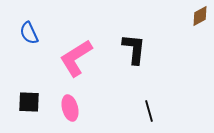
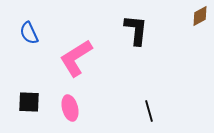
black L-shape: moved 2 px right, 19 px up
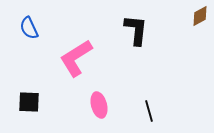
blue semicircle: moved 5 px up
pink ellipse: moved 29 px right, 3 px up
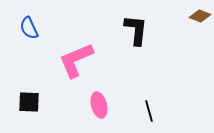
brown diamond: rotated 50 degrees clockwise
pink L-shape: moved 2 px down; rotated 9 degrees clockwise
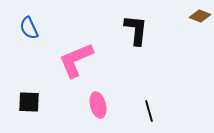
pink ellipse: moved 1 px left
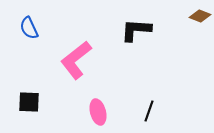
black L-shape: rotated 92 degrees counterclockwise
pink L-shape: rotated 15 degrees counterclockwise
pink ellipse: moved 7 px down
black line: rotated 35 degrees clockwise
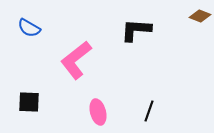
blue semicircle: rotated 35 degrees counterclockwise
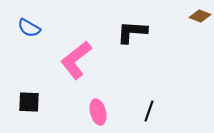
black L-shape: moved 4 px left, 2 px down
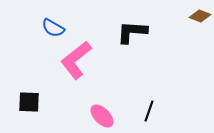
blue semicircle: moved 24 px right
pink ellipse: moved 4 px right, 4 px down; rotated 30 degrees counterclockwise
